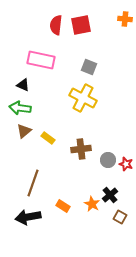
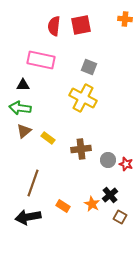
red semicircle: moved 2 px left, 1 px down
black triangle: rotated 24 degrees counterclockwise
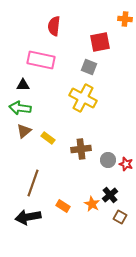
red square: moved 19 px right, 17 px down
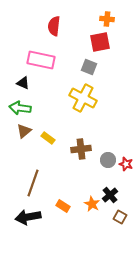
orange cross: moved 18 px left
black triangle: moved 2 px up; rotated 24 degrees clockwise
